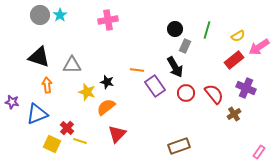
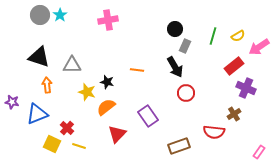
green line: moved 6 px right, 6 px down
red rectangle: moved 6 px down
purple rectangle: moved 7 px left, 30 px down
red semicircle: moved 38 px down; rotated 135 degrees clockwise
yellow line: moved 1 px left, 5 px down
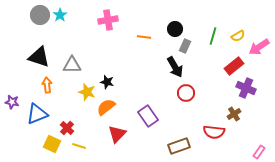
orange line: moved 7 px right, 33 px up
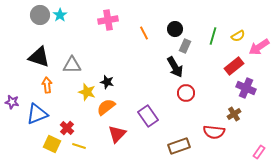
orange line: moved 4 px up; rotated 56 degrees clockwise
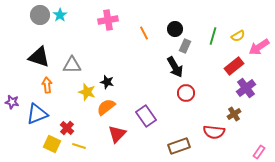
purple cross: rotated 30 degrees clockwise
purple rectangle: moved 2 px left
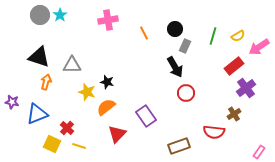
orange arrow: moved 1 px left, 3 px up; rotated 21 degrees clockwise
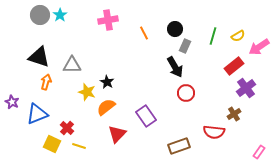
black star: rotated 16 degrees clockwise
purple star: rotated 16 degrees clockwise
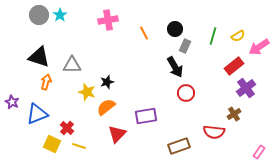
gray circle: moved 1 px left
black star: rotated 24 degrees clockwise
purple rectangle: rotated 65 degrees counterclockwise
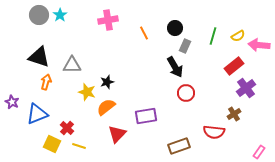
black circle: moved 1 px up
pink arrow: moved 2 px up; rotated 40 degrees clockwise
